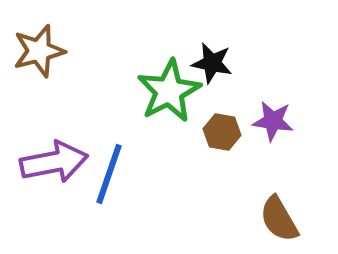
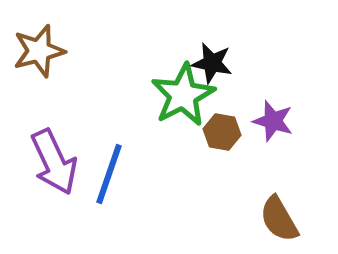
green star: moved 14 px right, 4 px down
purple star: rotated 9 degrees clockwise
purple arrow: rotated 76 degrees clockwise
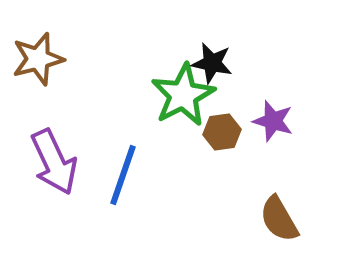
brown star: moved 1 px left, 8 px down
brown hexagon: rotated 18 degrees counterclockwise
blue line: moved 14 px right, 1 px down
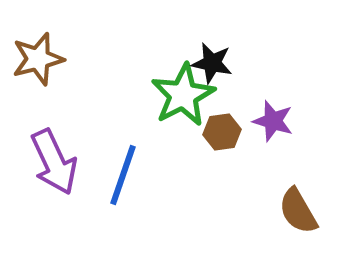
brown semicircle: moved 19 px right, 8 px up
